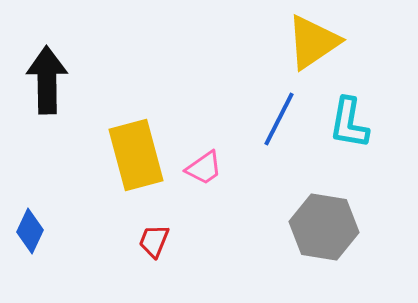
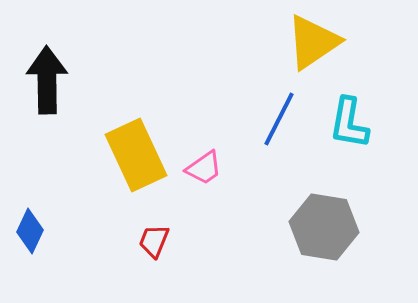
yellow rectangle: rotated 10 degrees counterclockwise
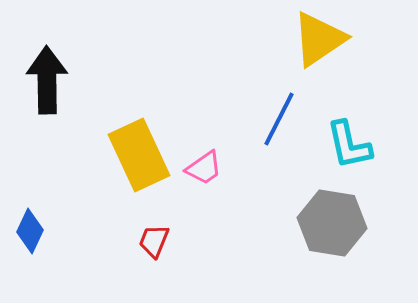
yellow triangle: moved 6 px right, 3 px up
cyan L-shape: moved 22 px down; rotated 22 degrees counterclockwise
yellow rectangle: moved 3 px right
gray hexagon: moved 8 px right, 4 px up
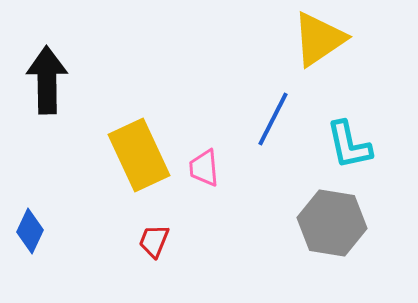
blue line: moved 6 px left
pink trapezoid: rotated 120 degrees clockwise
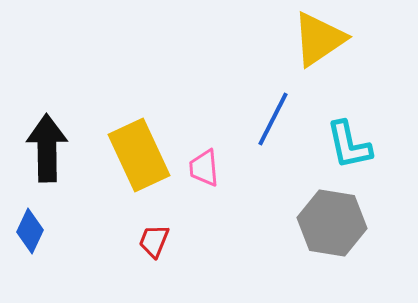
black arrow: moved 68 px down
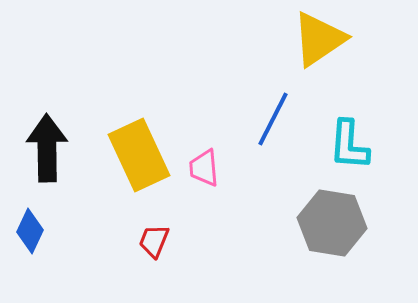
cyan L-shape: rotated 16 degrees clockwise
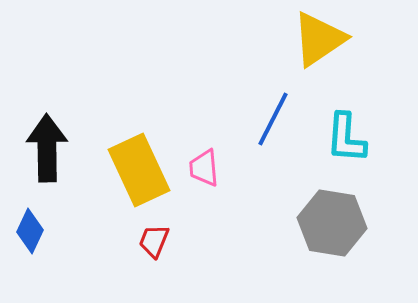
cyan L-shape: moved 3 px left, 7 px up
yellow rectangle: moved 15 px down
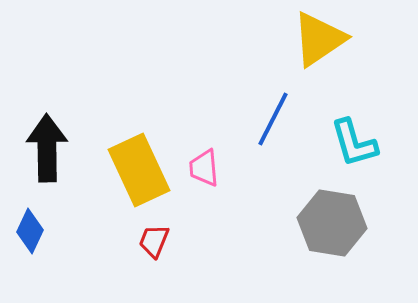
cyan L-shape: moved 8 px right, 5 px down; rotated 20 degrees counterclockwise
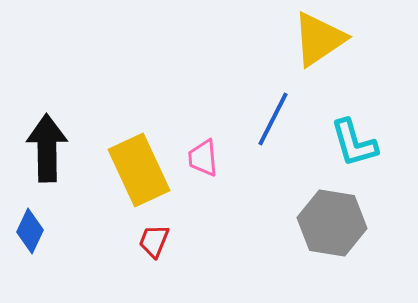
pink trapezoid: moved 1 px left, 10 px up
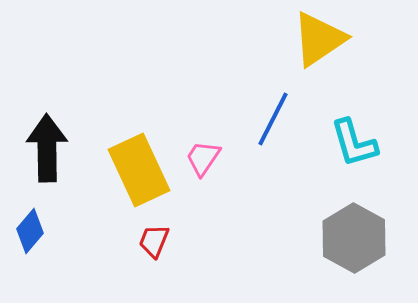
pink trapezoid: rotated 39 degrees clockwise
gray hexagon: moved 22 px right, 15 px down; rotated 20 degrees clockwise
blue diamond: rotated 15 degrees clockwise
